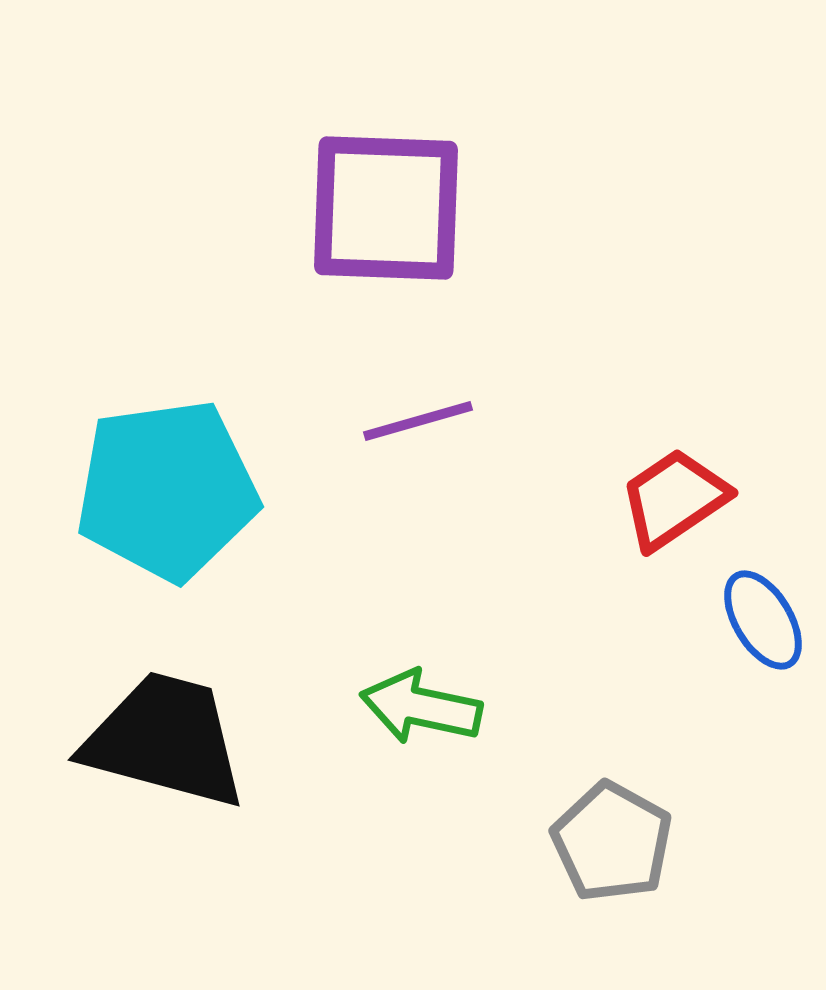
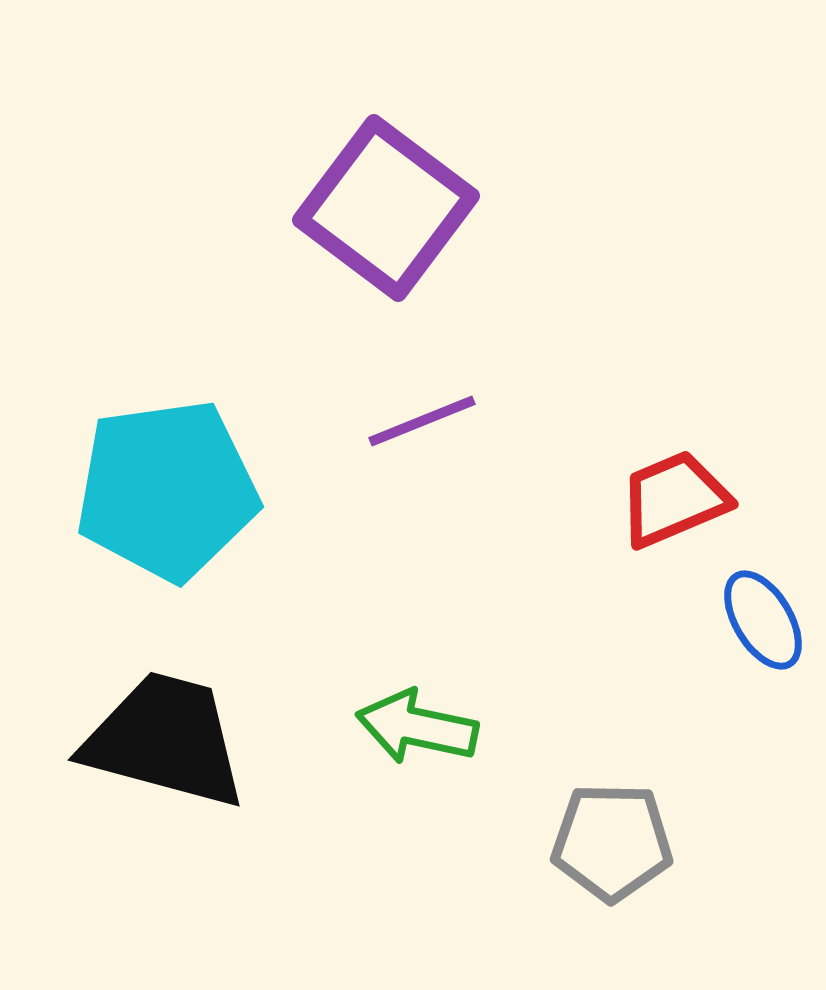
purple square: rotated 35 degrees clockwise
purple line: moved 4 px right; rotated 6 degrees counterclockwise
red trapezoid: rotated 11 degrees clockwise
green arrow: moved 4 px left, 20 px down
gray pentagon: rotated 28 degrees counterclockwise
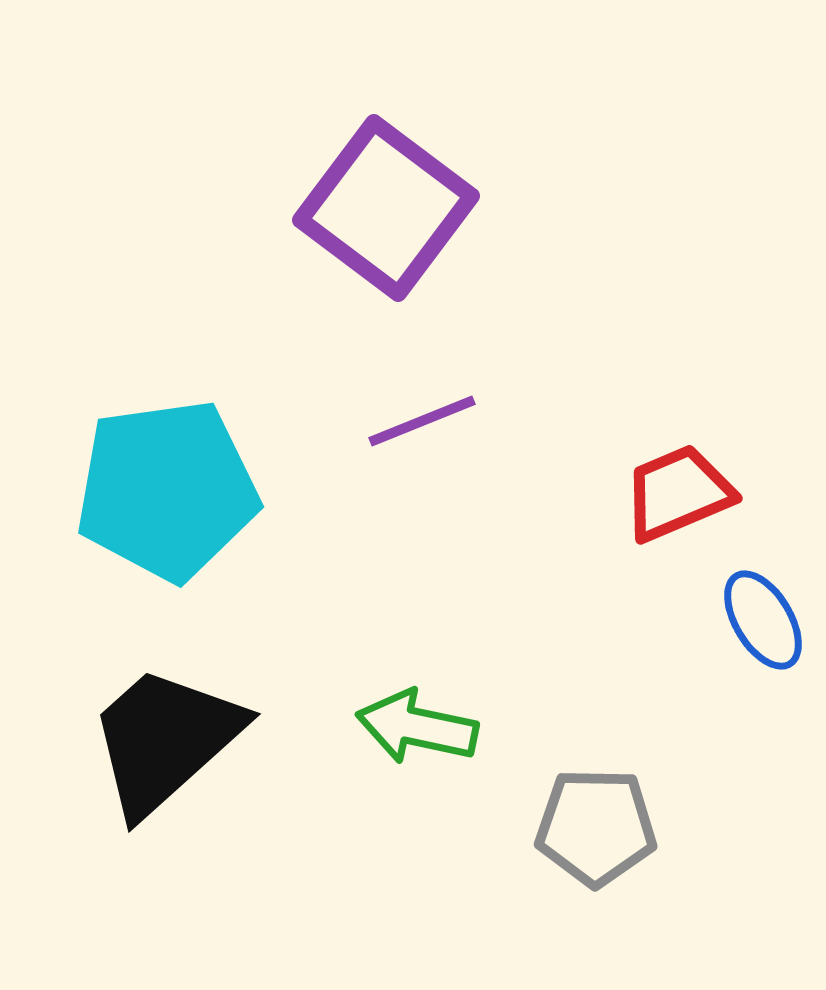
red trapezoid: moved 4 px right, 6 px up
black trapezoid: rotated 57 degrees counterclockwise
gray pentagon: moved 16 px left, 15 px up
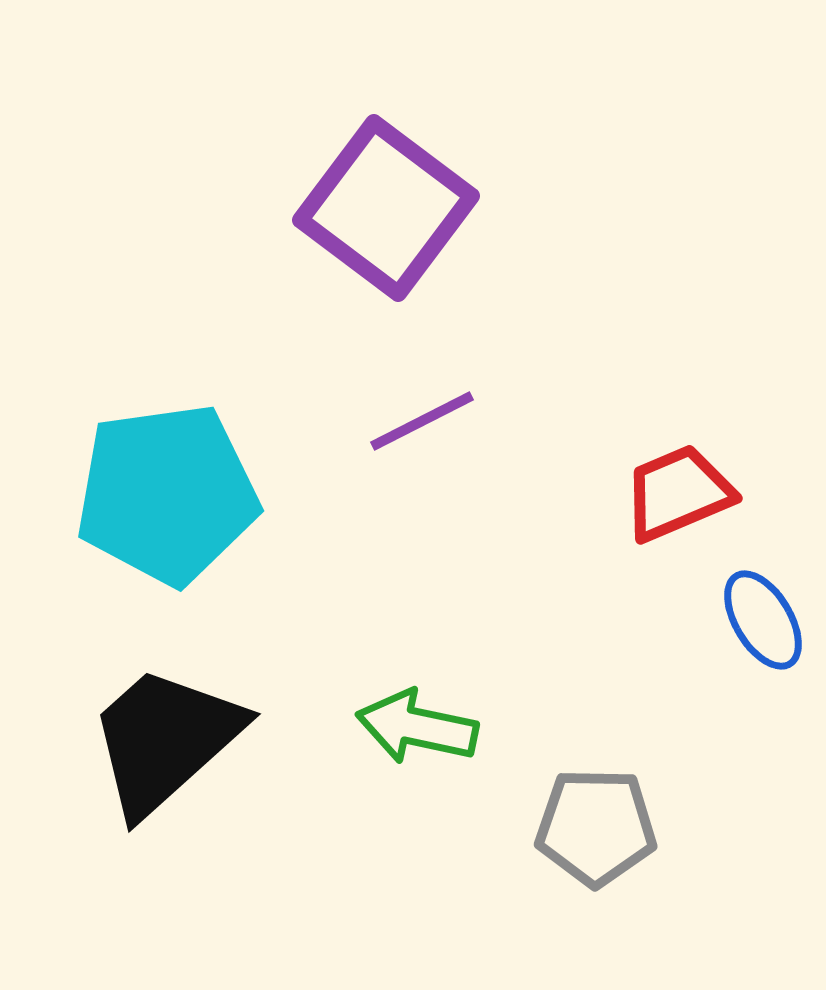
purple line: rotated 5 degrees counterclockwise
cyan pentagon: moved 4 px down
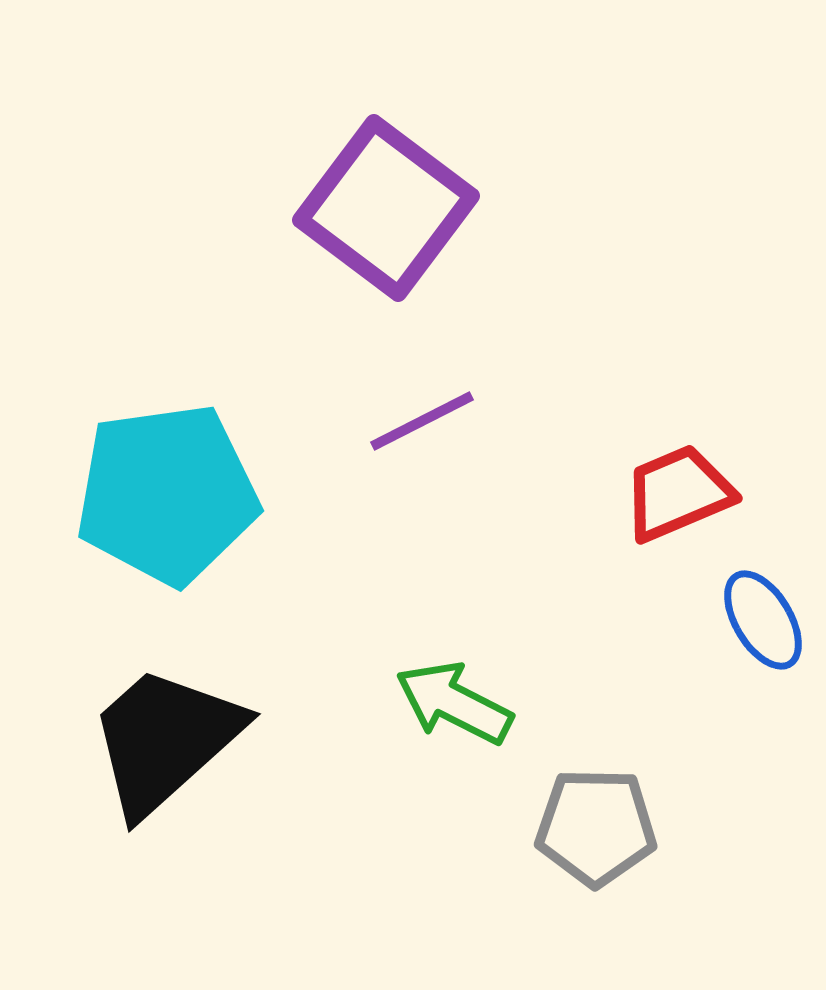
green arrow: moved 37 px right, 24 px up; rotated 15 degrees clockwise
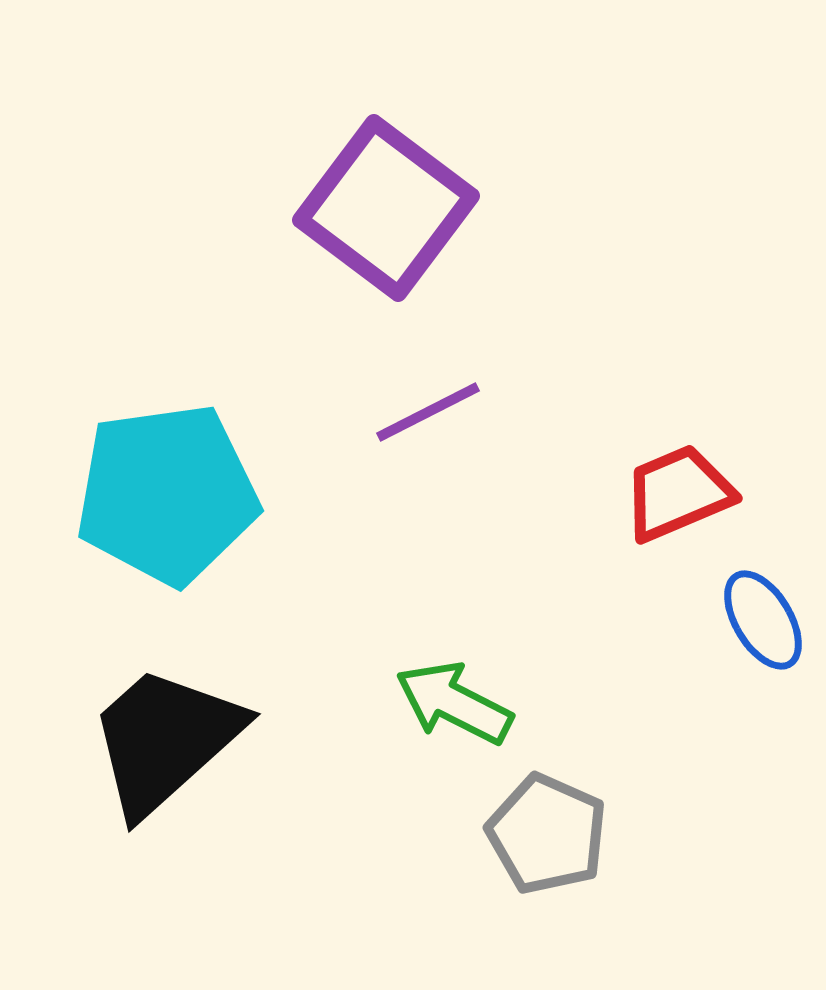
purple line: moved 6 px right, 9 px up
gray pentagon: moved 49 px left, 7 px down; rotated 23 degrees clockwise
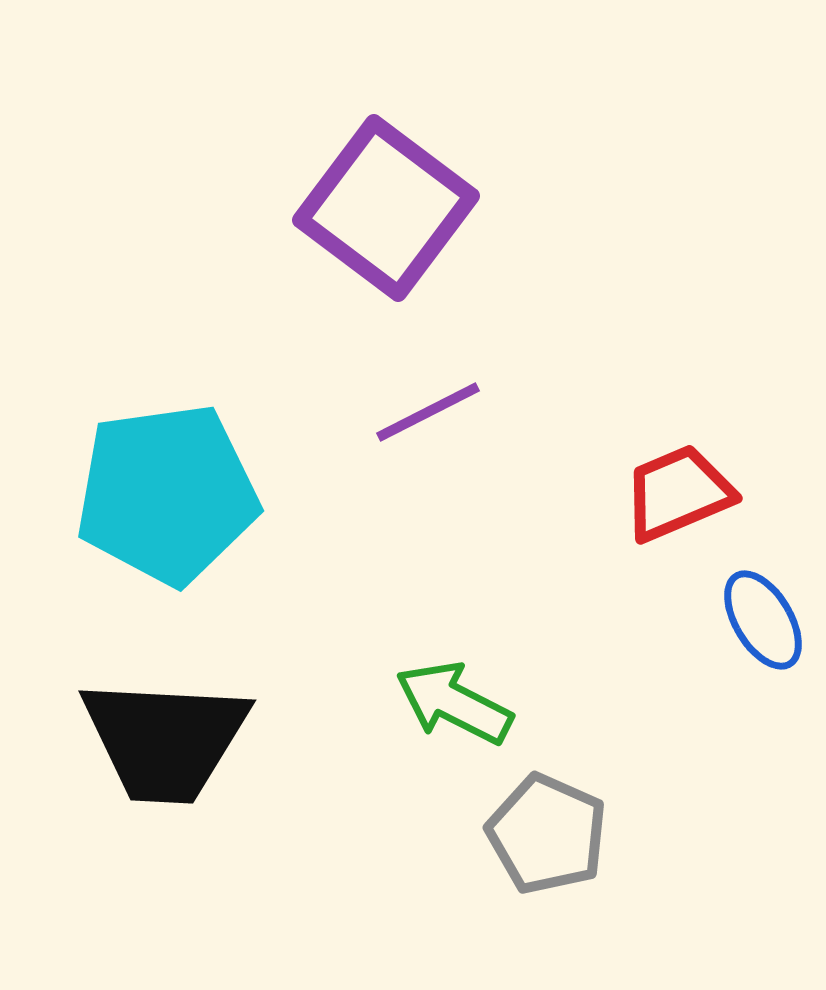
black trapezoid: rotated 135 degrees counterclockwise
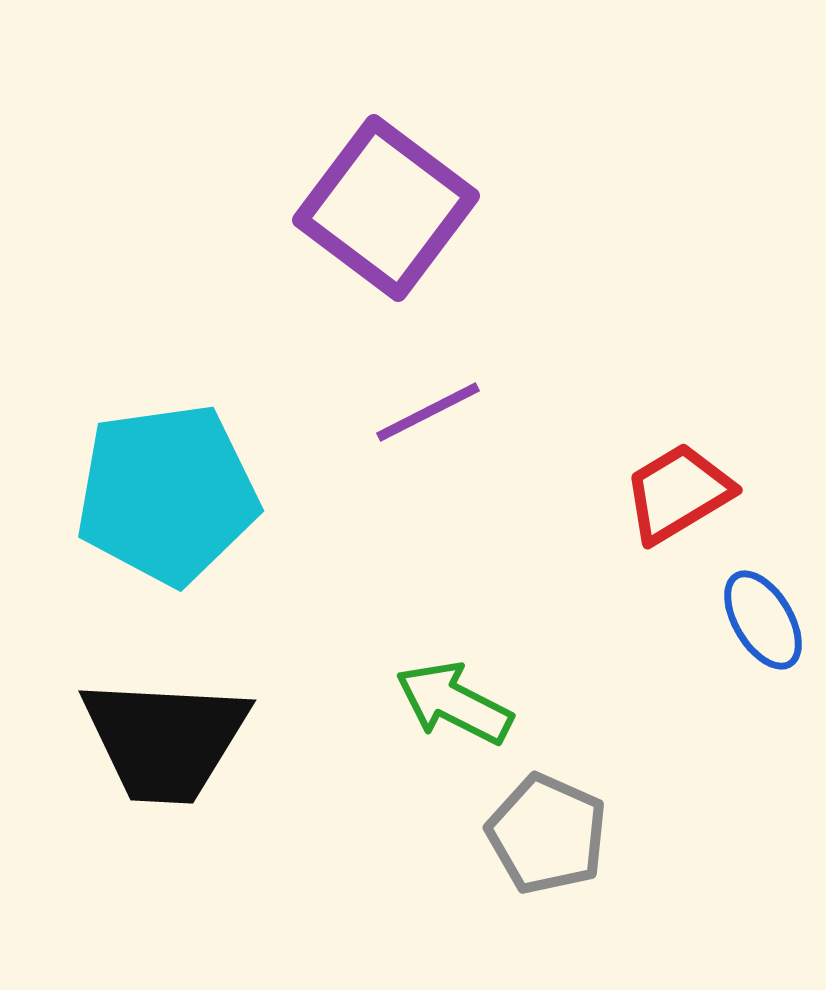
red trapezoid: rotated 8 degrees counterclockwise
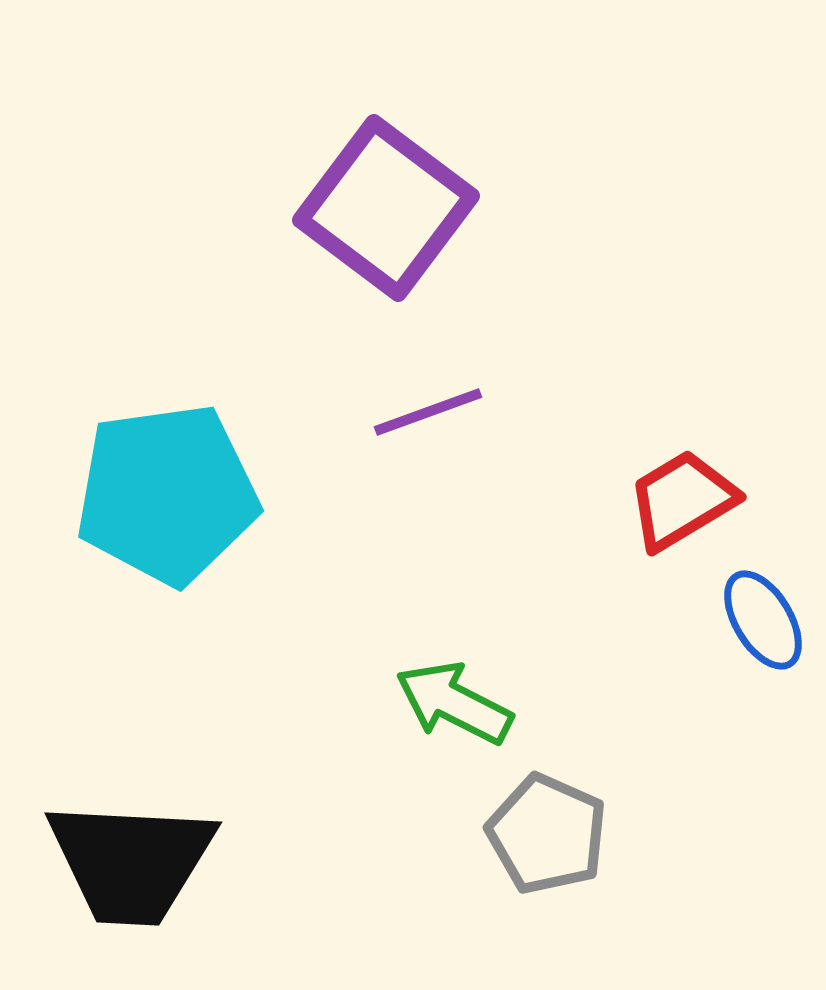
purple line: rotated 7 degrees clockwise
red trapezoid: moved 4 px right, 7 px down
black trapezoid: moved 34 px left, 122 px down
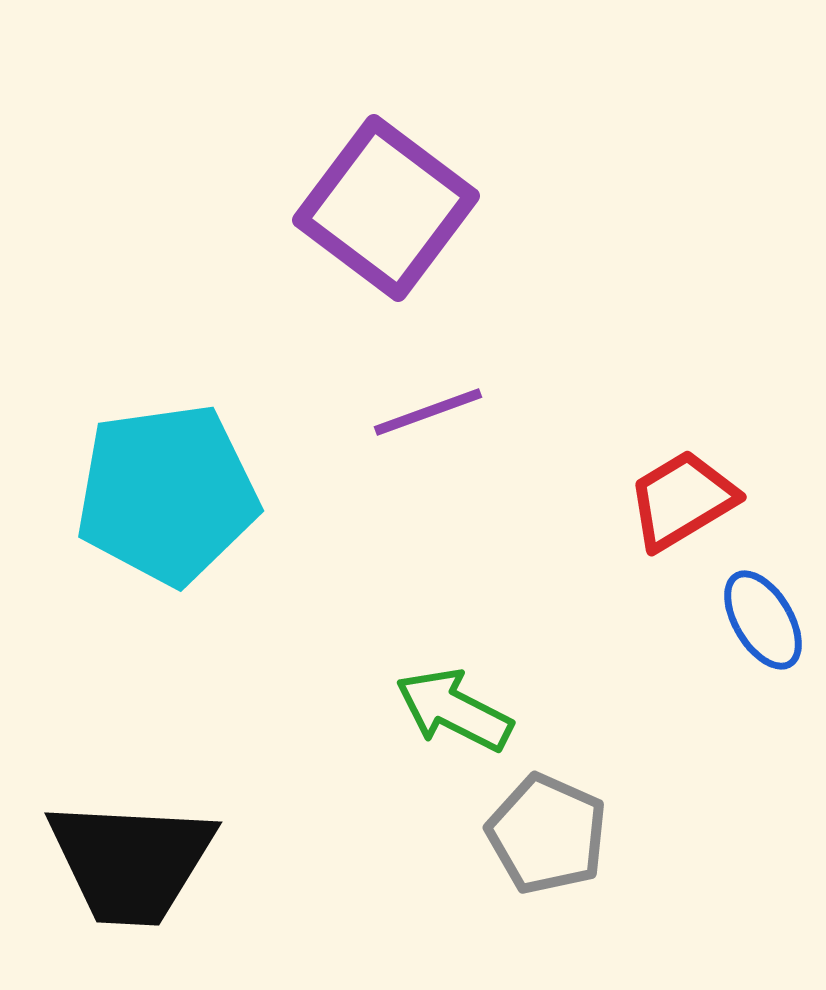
green arrow: moved 7 px down
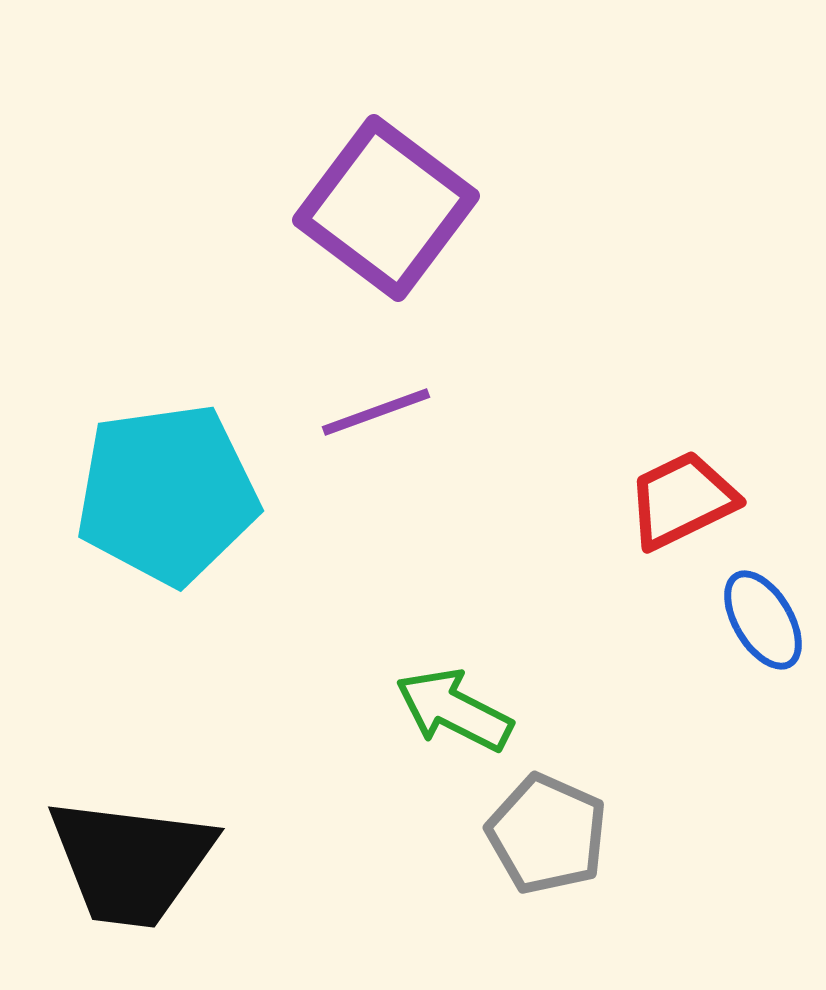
purple line: moved 52 px left
red trapezoid: rotated 5 degrees clockwise
black trapezoid: rotated 4 degrees clockwise
